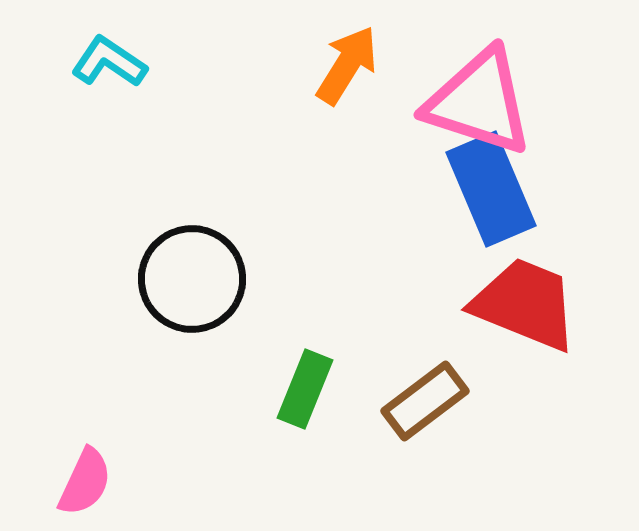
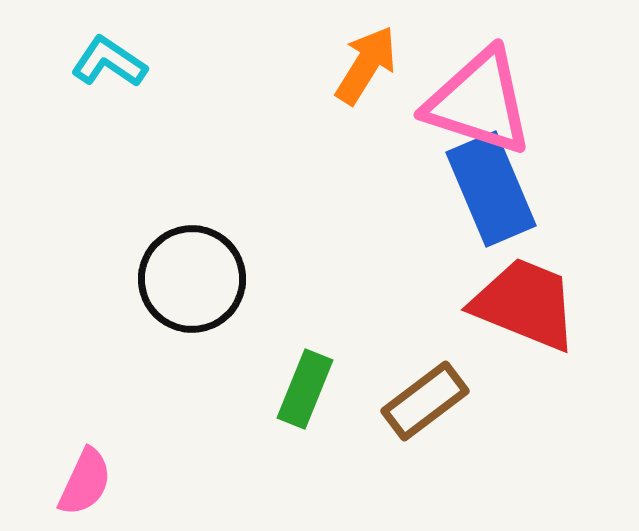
orange arrow: moved 19 px right
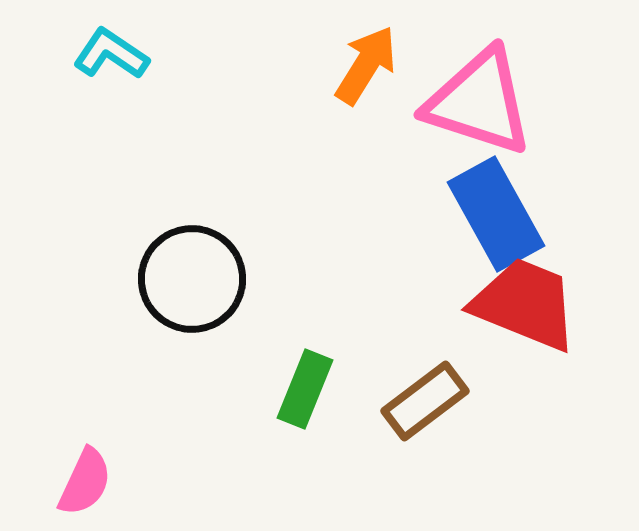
cyan L-shape: moved 2 px right, 8 px up
blue rectangle: moved 5 px right, 25 px down; rotated 6 degrees counterclockwise
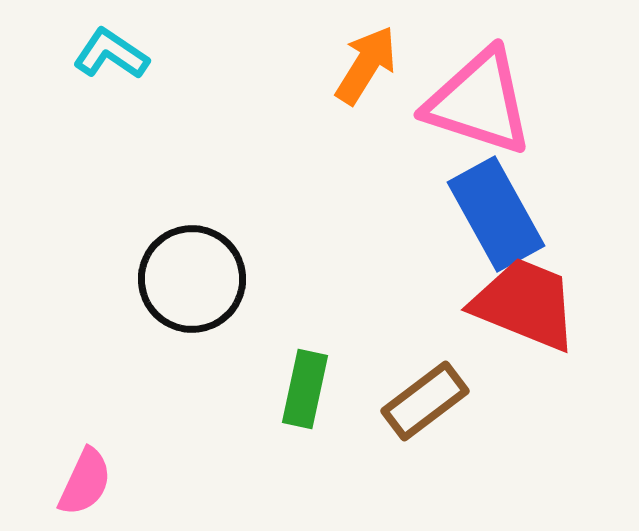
green rectangle: rotated 10 degrees counterclockwise
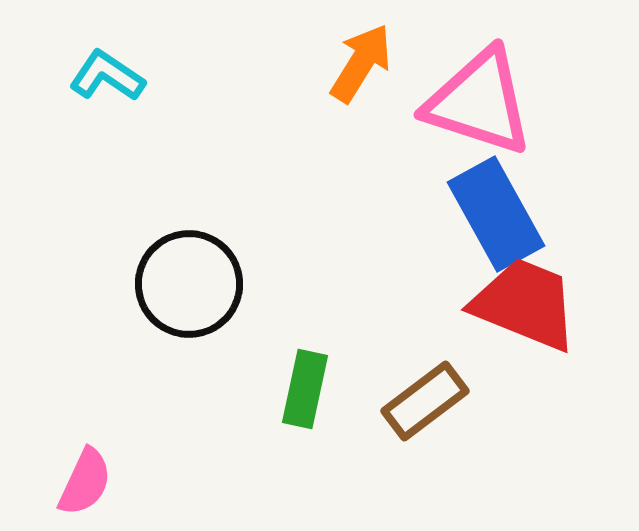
cyan L-shape: moved 4 px left, 22 px down
orange arrow: moved 5 px left, 2 px up
black circle: moved 3 px left, 5 px down
